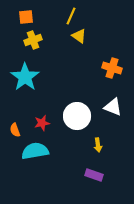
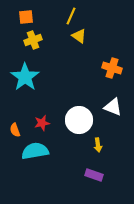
white circle: moved 2 px right, 4 px down
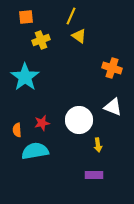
yellow cross: moved 8 px right
orange semicircle: moved 2 px right; rotated 16 degrees clockwise
purple rectangle: rotated 18 degrees counterclockwise
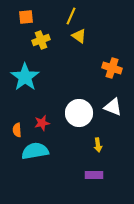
white circle: moved 7 px up
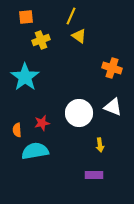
yellow arrow: moved 2 px right
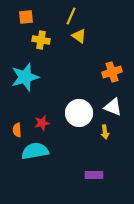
yellow cross: rotated 30 degrees clockwise
orange cross: moved 4 px down; rotated 36 degrees counterclockwise
cyan star: rotated 20 degrees clockwise
yellow arrow: moved 5 px right, 13 px up
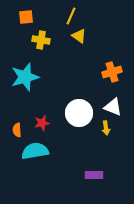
yellow arrow: moved 1 px right, 4 px up
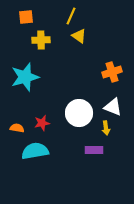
yellow cross: rotated 12 degrees counterclockwise
orange semicircle: moved 2 px up; rotated 104 degrees clockwise
purple rectangle: moved 25 px up
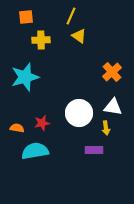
orange cross: rotated 24 degrees counterclockwise
white triangle: rotated 12 degrees counterclockwise
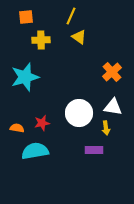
yellow triangle: moved 1 px down
